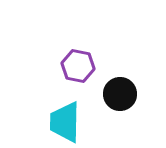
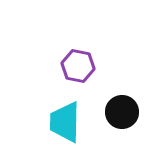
black circle: moved 2 px right, 18 px down
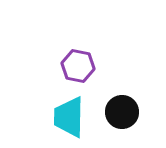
cyan trapezoid: moved 4 px right, 5 px up
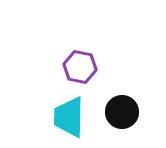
purple hexagon: moved 2 px right, 1 px down
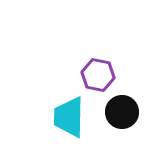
purple hexagon: moved 18 px right, 8 px down
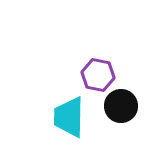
black circle: moved 1 px left, 6 px up
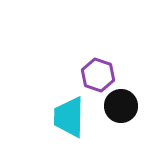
purple hexagon: rotated 8 degrees clockwise
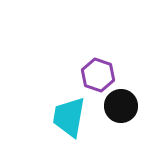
cyan trapezoid: rotated 9 degrees clockwise
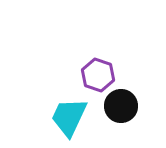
cyan trapezoid: rotated 15 degrees clockwise
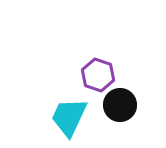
black circle: moved 1 px left, 1 px up
